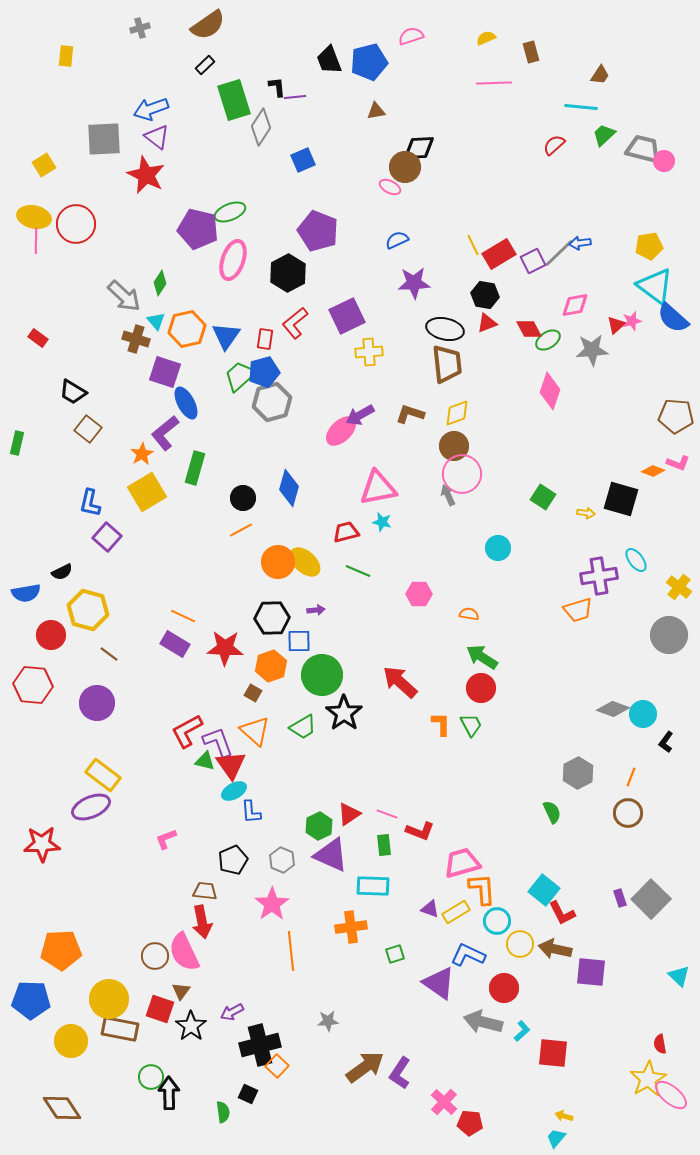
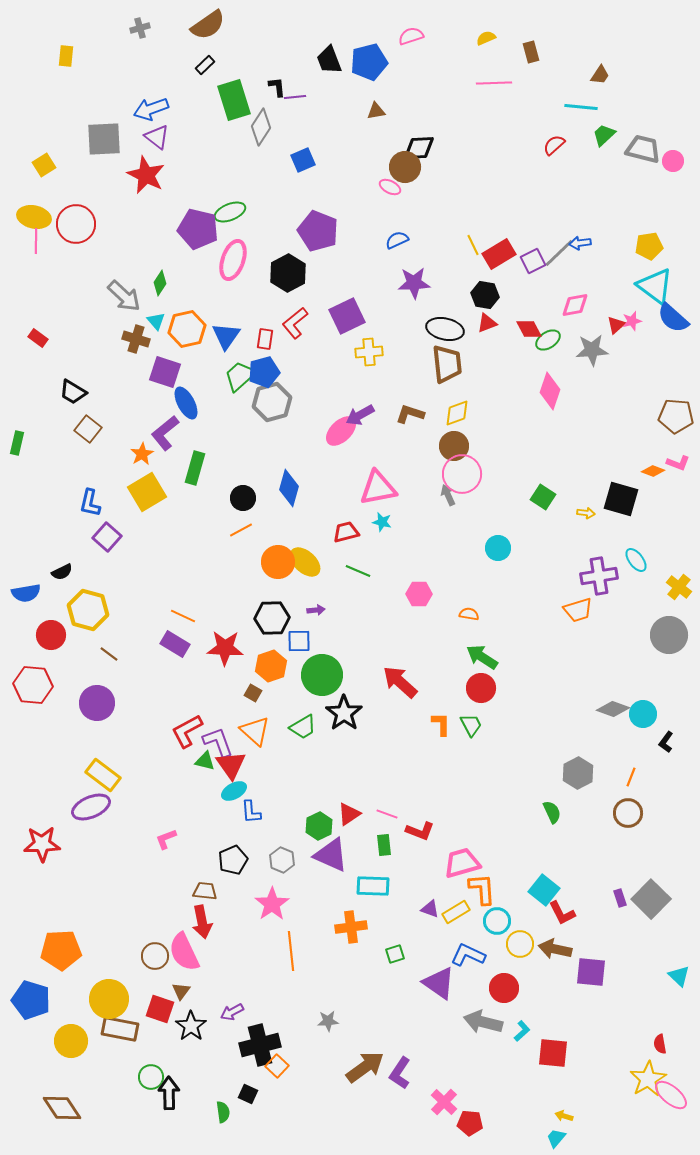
pink circle at (664, 161): moved 9 px right
blue pentagon at (31, 1000): rotated 15 degrees clockwise
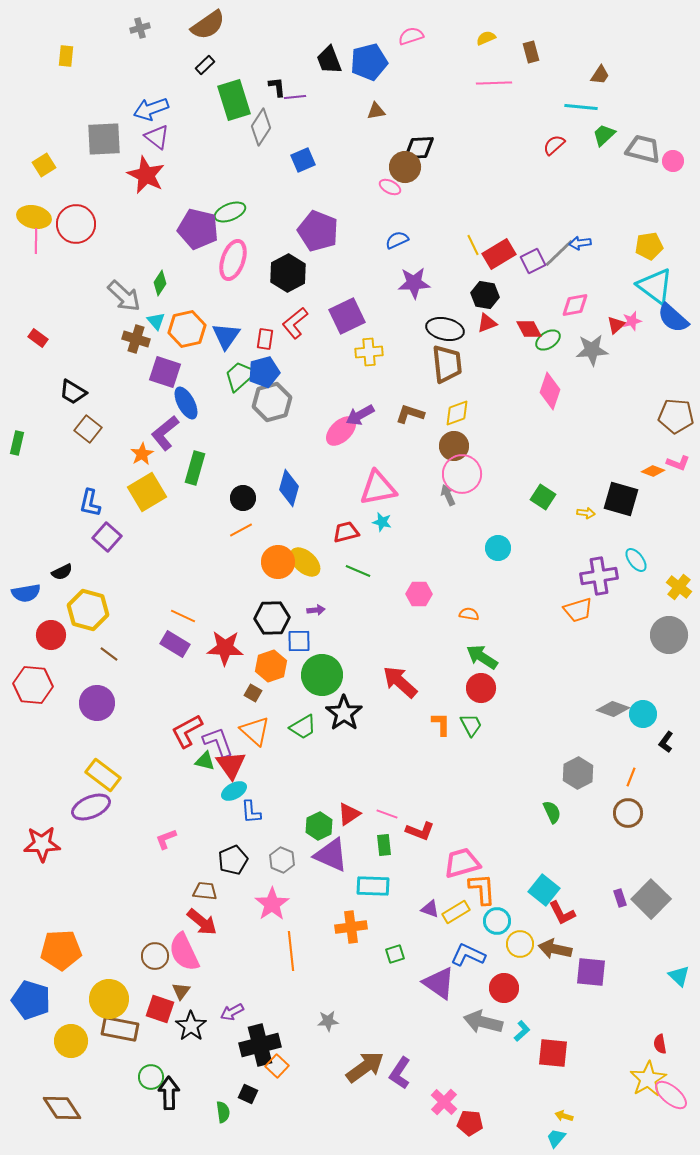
red arrow at (202, 922): rotated 40 degrees counterclockwise
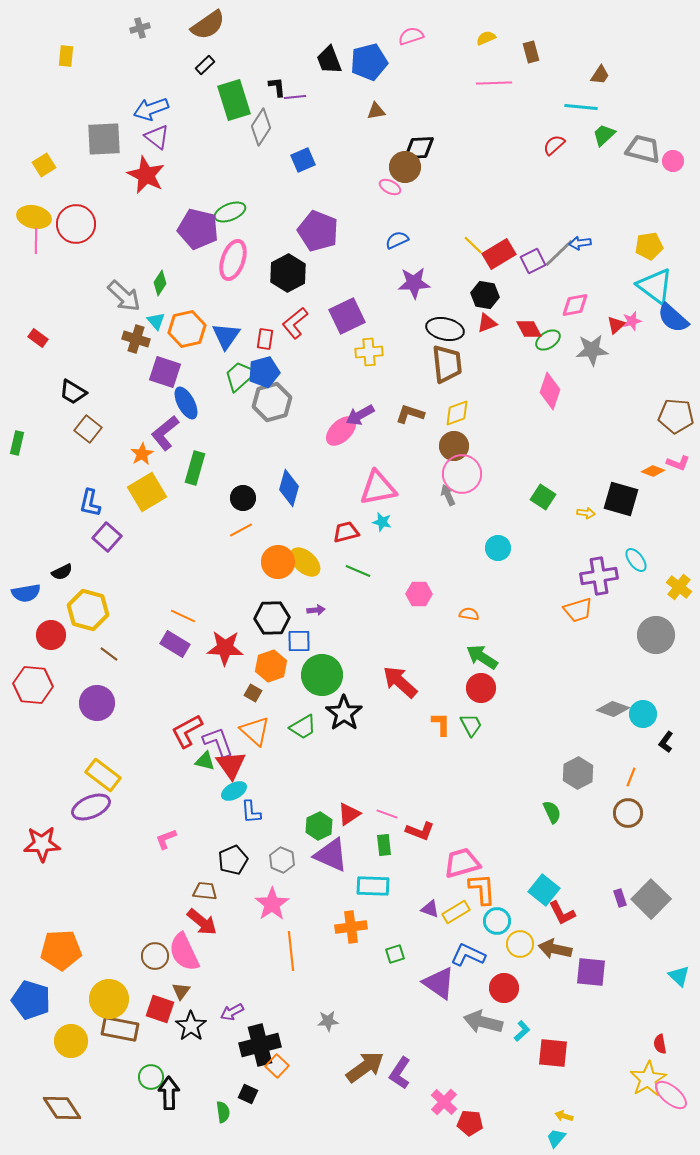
yellow line at (473, 245): rotated 20 degrees counterclockwise
gray circle at (669, 635): moved 13 px left
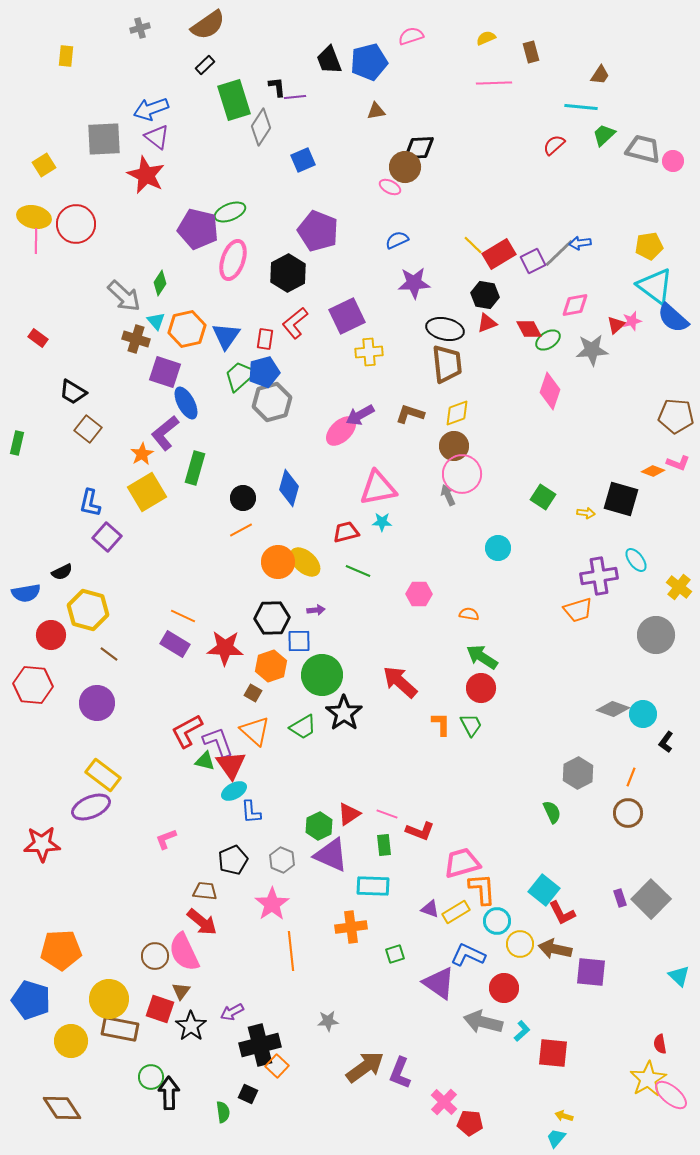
cyan star at (382, 522): rotated 12 degrees counterclockwise
purple L-shape at (400, 1073): rotated 12 degrees counterclockwise
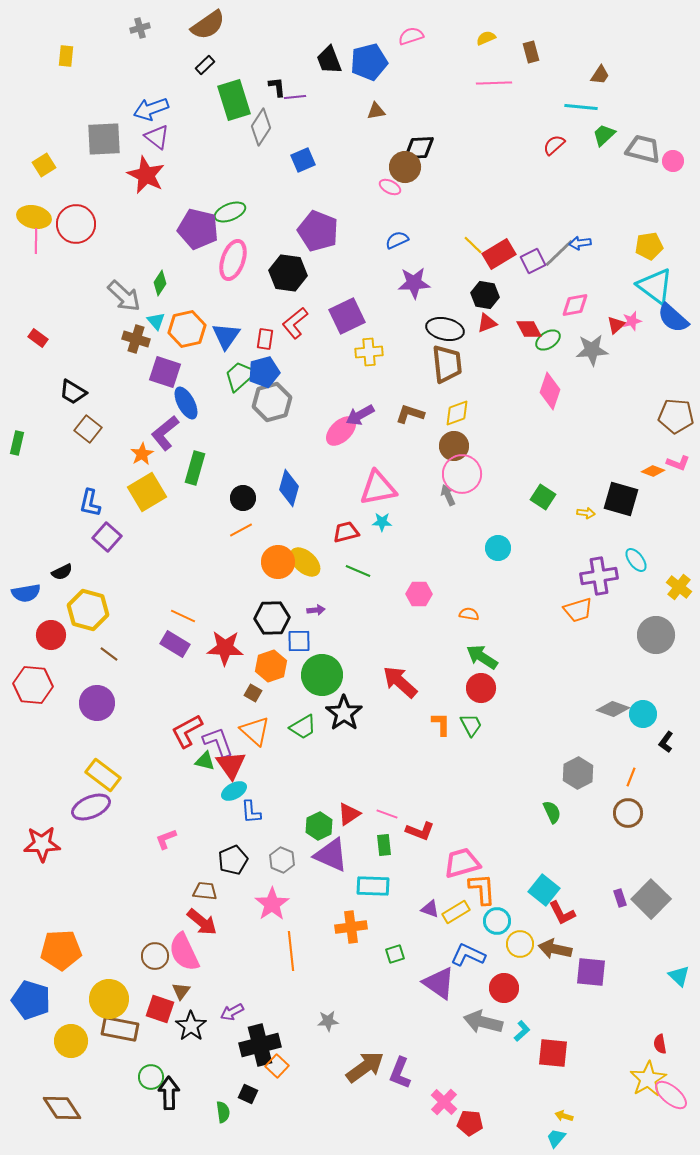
black hexagon at (288, 273): rotated 24 degrees counterclockwise
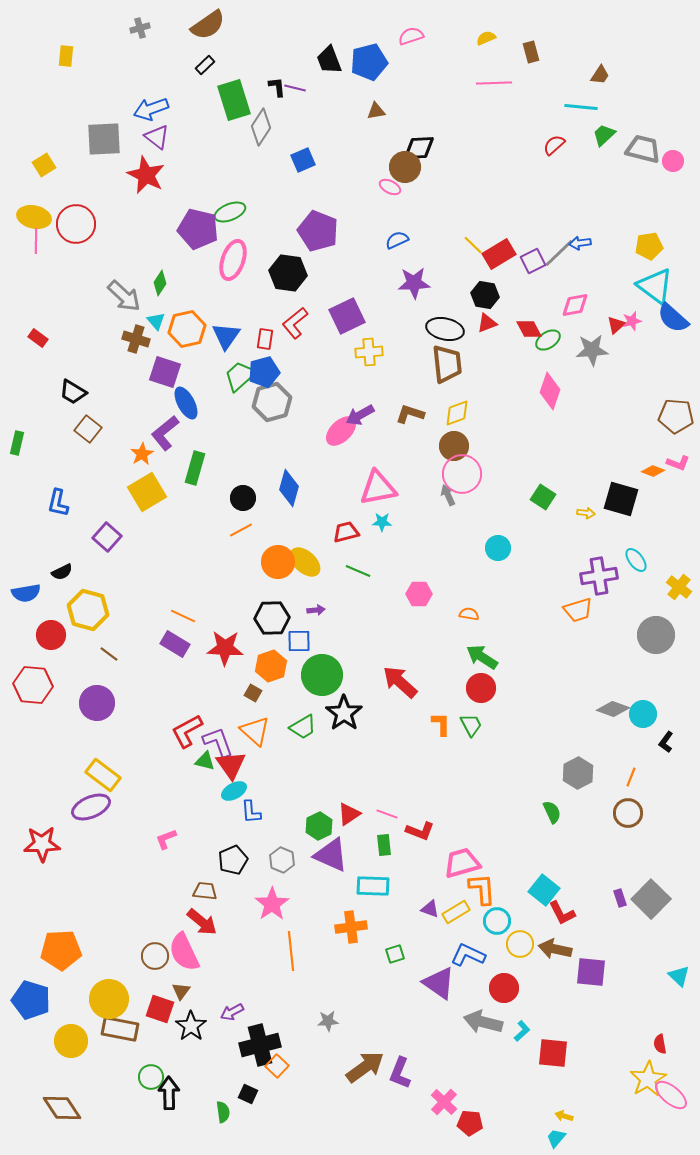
purple line at (295, 97): moved 9 px up; rotated 20 degrees clockwise
blue L-shape at (90, 503): moved 32 px left
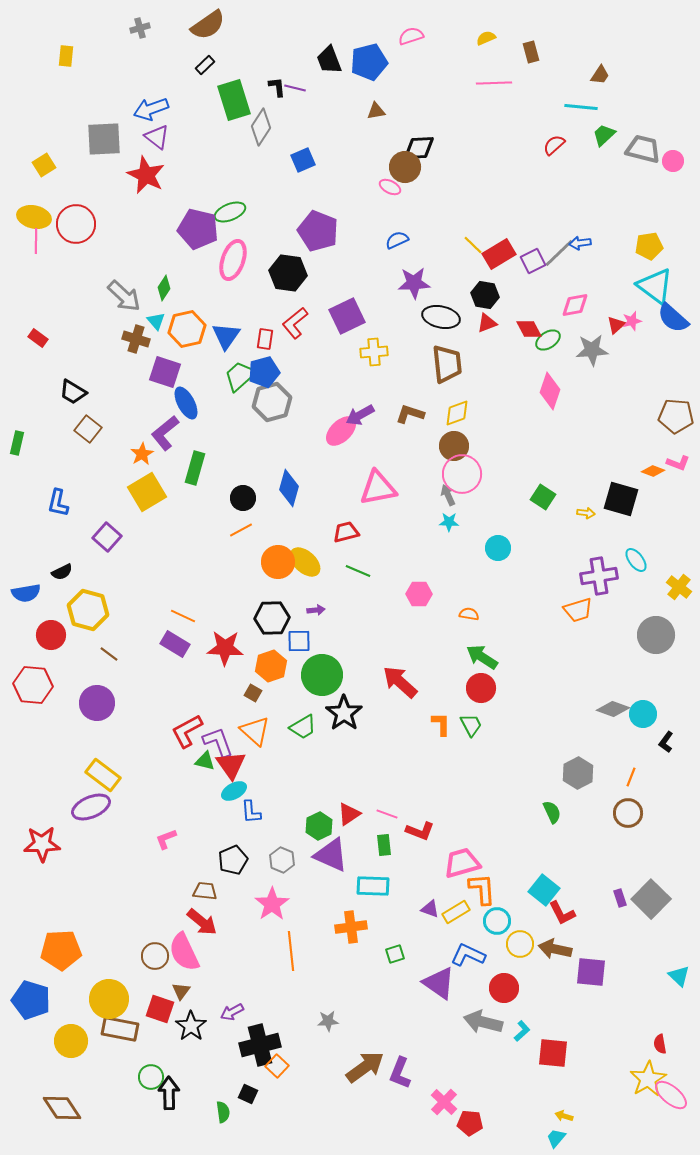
green diamond at (160, 283): moved 4 px right, 5 px down
black ellipse at (445, 329): moved 4 px left, 12 px up
yellow cross at (369, 352): moved 5 px right
cyan star at (382, 522): moved 67 px right
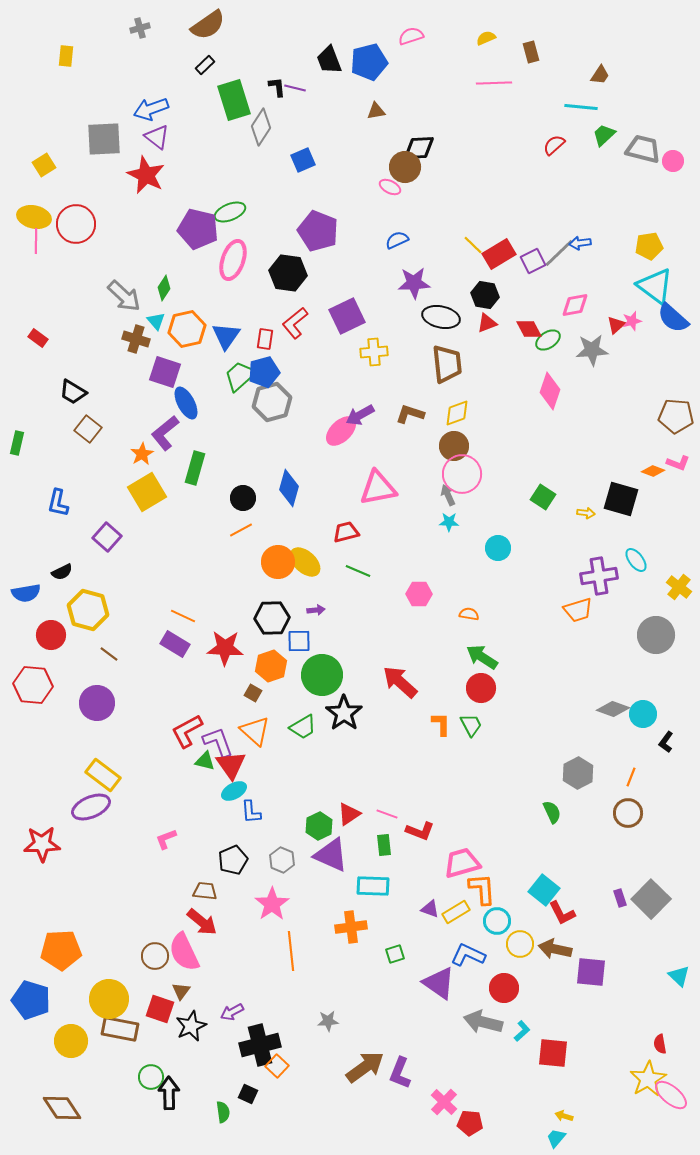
black star at (191, 1026): rotated 12 degrees clockwise
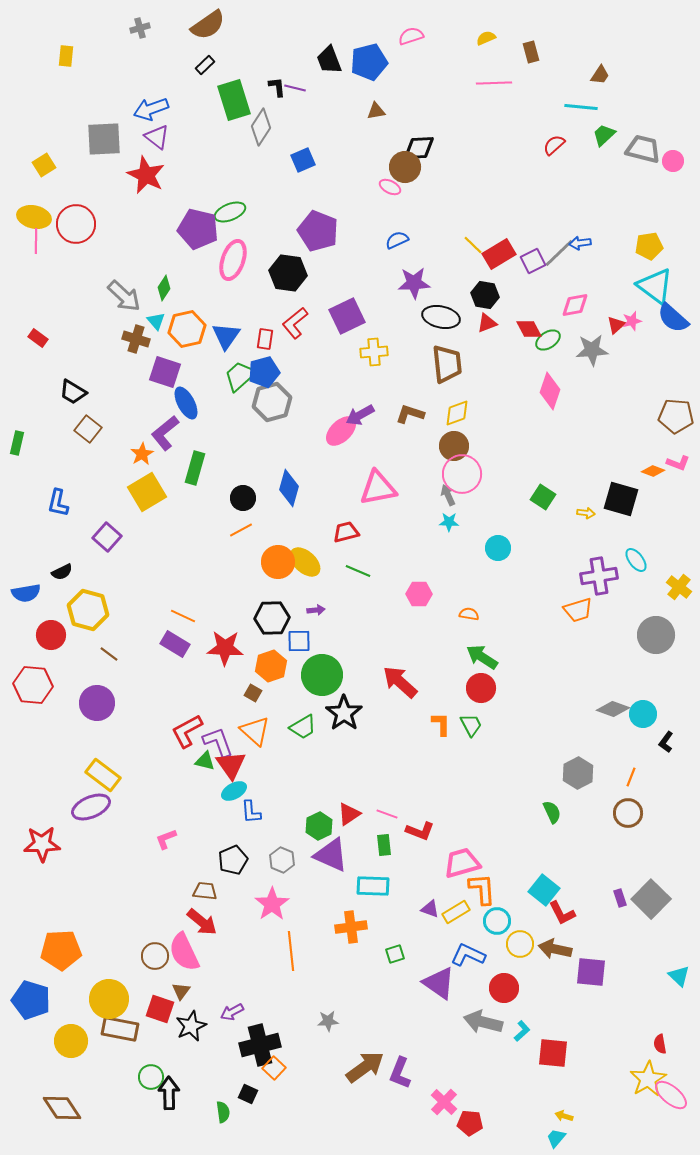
orange square at (277, 1066): moved 3 px left, 2 px down
